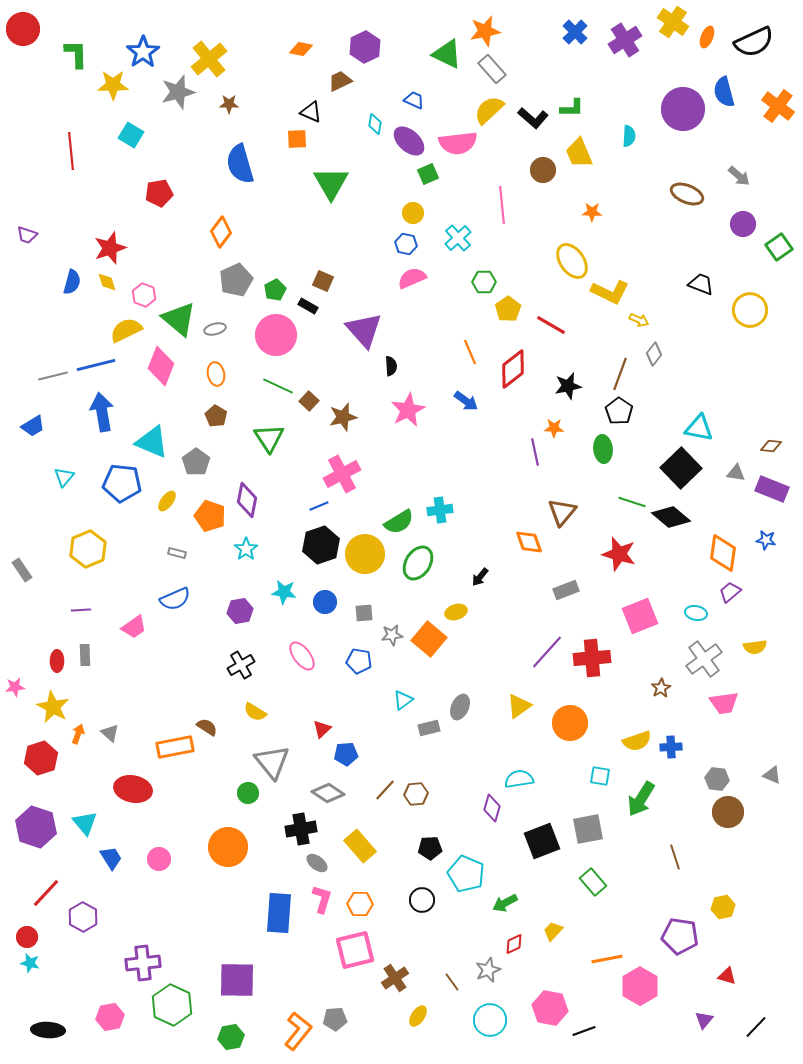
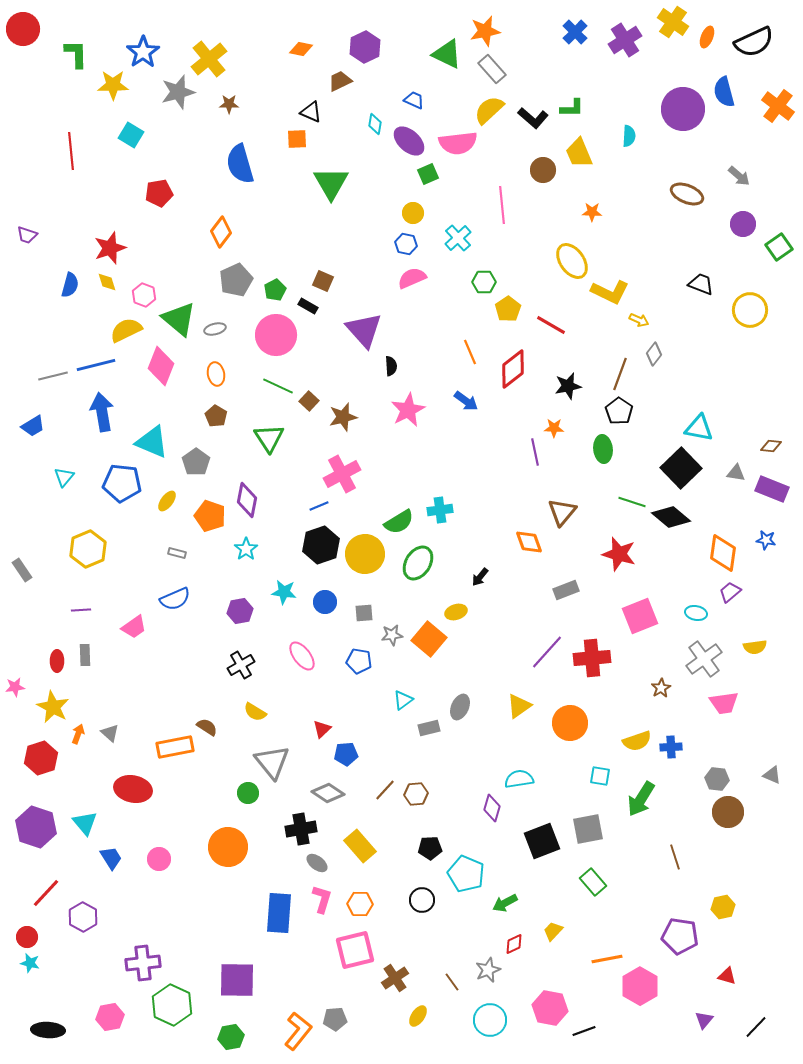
blue semicircle at (72, 282): moved 2 px left, 3 px down
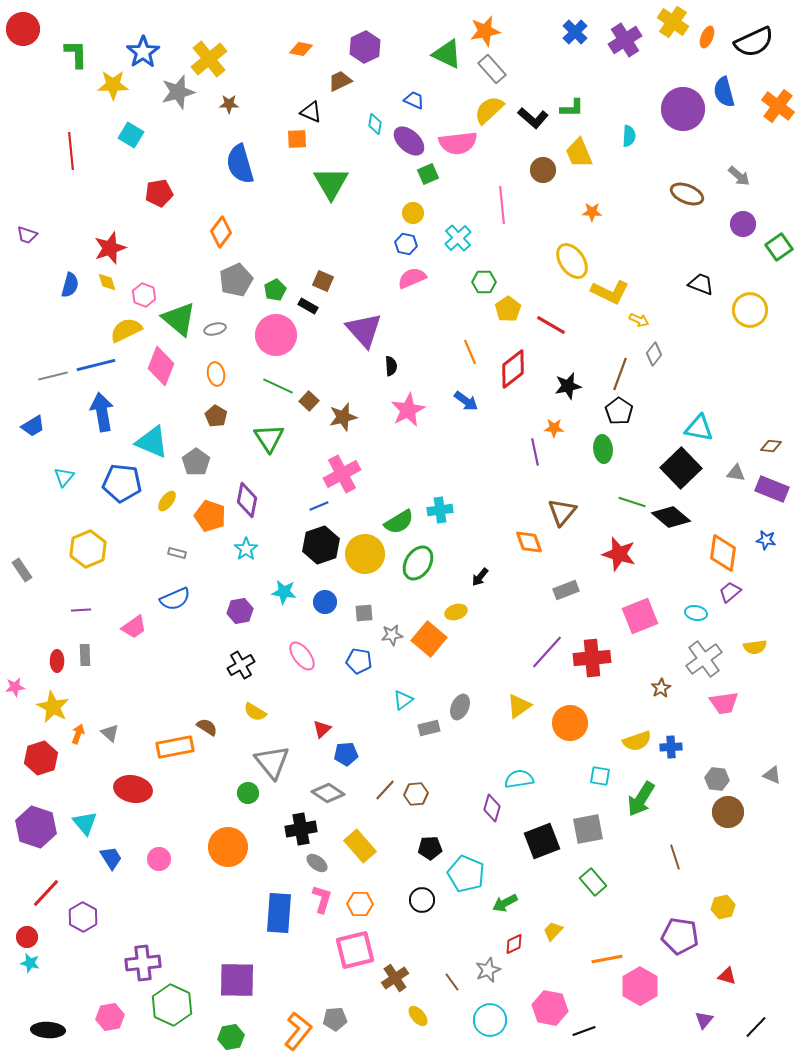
yellow ellipse at (418, 1016): rotated 75 degrees counterclockwise
